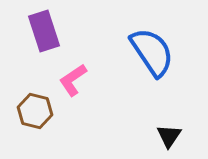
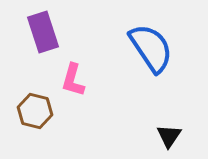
purple rectangle: moved 1 px left, 1 px down
blue semicircle: moved 1 px left, 4 px up
pink L-shape: rotated 40 degrees counterclockwise
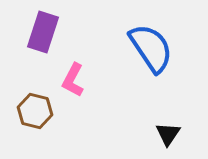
purple rectangle: rotated 36 degrees clockwise
pink L-shape: rotated 12 degrees clockwise
black triangle: moved 1 px left, 2 px up
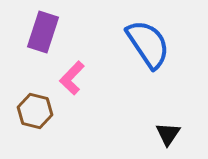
blue semicircle: moved 3 px left, 4 px up
pink L-shape: moved 1 px left, 2 px up; rotated 16 degrees clockwise
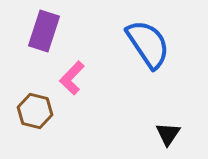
purple rectangle: moved 1 px right, 1 px up
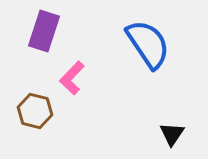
black triangle: moved 4 px right
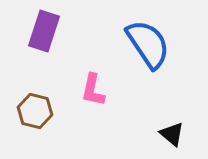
pink L-shape: moved 21 px right, 12 px down; rotated 32 degrees counterclockwise
black triangle: rotated 24 degrees counterclockwise
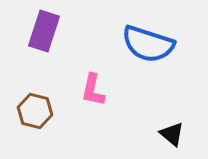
blue semicircle: rotated 142 degrees clockwise
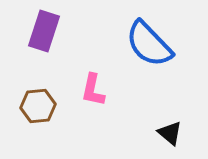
blue semicircle: moved 1 px right; rotated 28 degrees clockwise
brown hexagon: moved 3 px right, 5 px up; rotated 20 degrees counterclockwise
black triangle: moved 2 px left, 1 px up
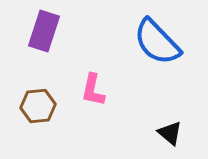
blue semicircle: moved 8 px right, 2 px up
